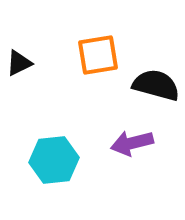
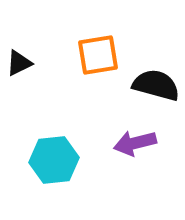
purple arrow: moved 3 px right
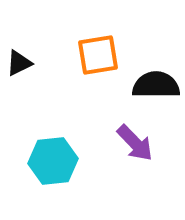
black semicircle: rotated 15 degrees counterclockwise
purple arrow: rotated 120 degrees counterclockwise
cyan hexagon: moved 1 px left, 1 px down
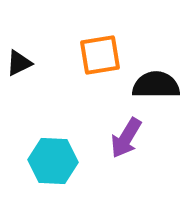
orange square: moved 2 px right
purple arrow: moved 9 px left, 5 px up; rotated 75 degrees clockwise
cyan hexagon: rotated 9 degrees clockwise
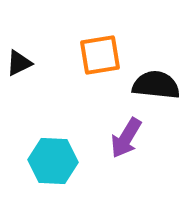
black semicircle: rotated 6 degrees clockwise
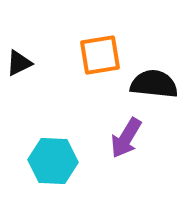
black semicircle: moved 2 px left, 1 px up
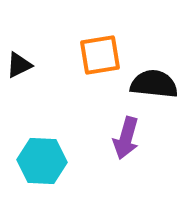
black triangle: moved 2 px down
purple arrow: rotated 15 degrees counterclockwise
cyan hexagon: moved 11 px left
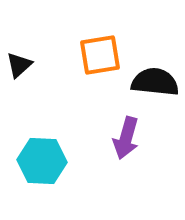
black triangle: rotated 16 degrees counterclockwise
black semicircle: moved 1 px right, 2 px up
